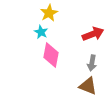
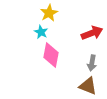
red arrow: moved 1 px left, 1 px up
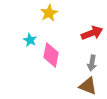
cyan star: moved 11 px left, 8 px down
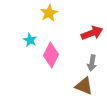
pink diamond: rotated 15 degrees clockwise
brown triangle: moved 4 px left
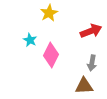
red arrow: moved 1 px left, 2 px up
brown triangle: rotated 24 degrees counterclockwise
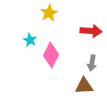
red arrow: rotated 25 degrees clockwise
